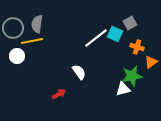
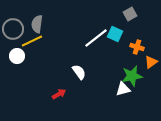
gray square: moved 9 px up
gray circle: moved 1 px down
yellow line: rotated 15 degrees counterclockwise
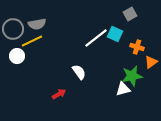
gray semicircle: rotated 108 degrees counterclockwise
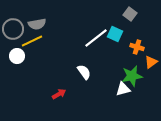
gray square: rotated 24 degrees counterclockwise
white semicircle: moved 5 px right
